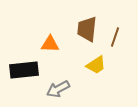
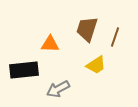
brown trapezoid: rotated 12 degrees clockwise
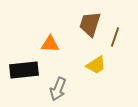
brown trapezoid: moved 3 px right, 5 px up
gray arrow: rotated 40 degrees counterclockwise
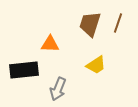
brown line: moved 3 px right, 14 px up
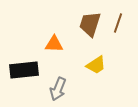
orange triangle: moved 4 px right
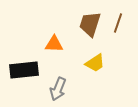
yellow trapezoid: moved 1 px left, 2 px up
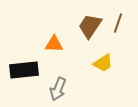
brown trapezoid: moved 2 px down; rotated 16 degrees clockwise
yellow trapezoid: moved 8 px right
